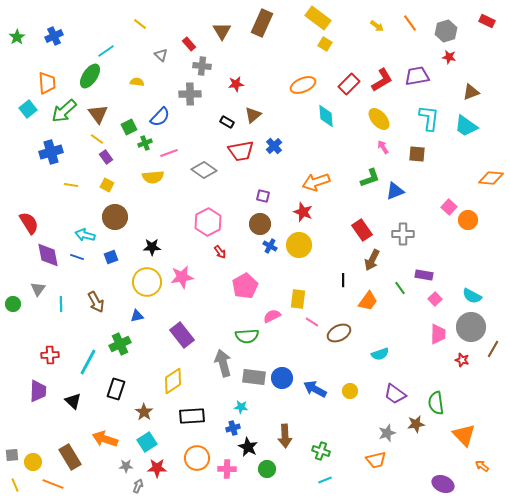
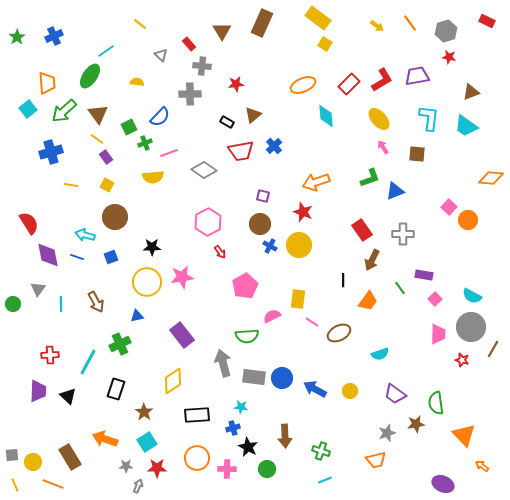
black triangle at (73, 401): moved 5 px left, 5 px up
black rectangle at (192, 416): moved 5 px right, 1 px up
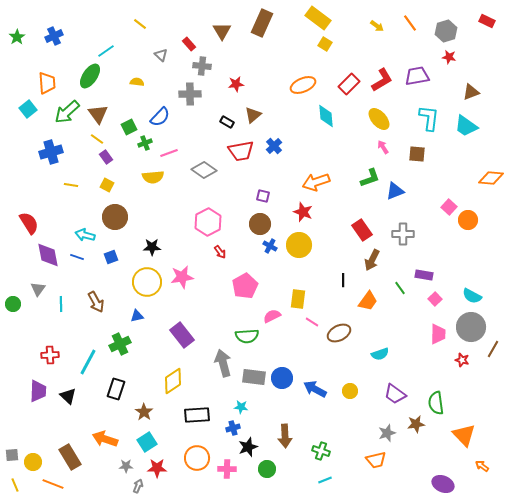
green arrow at (64, 111): moved 3 px right, 1 px down
black star at (248, 447): rotated 24 degrees clockwise
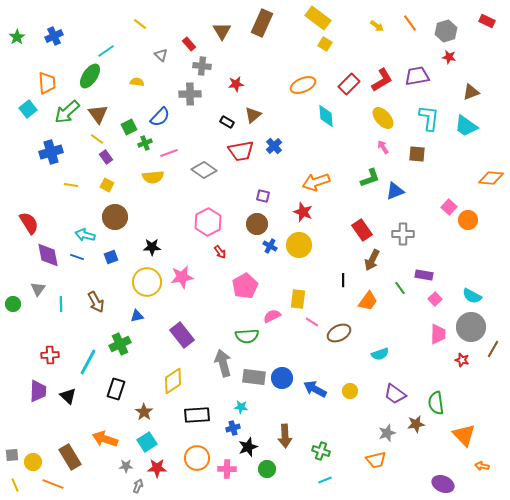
yellow ellipse at (379, 119): moved 4 px right, 1 px up
brown circle at (260, 224): moved 3 px left
orange arrow at (482, 466): rotated 24 degrees counterclockwise
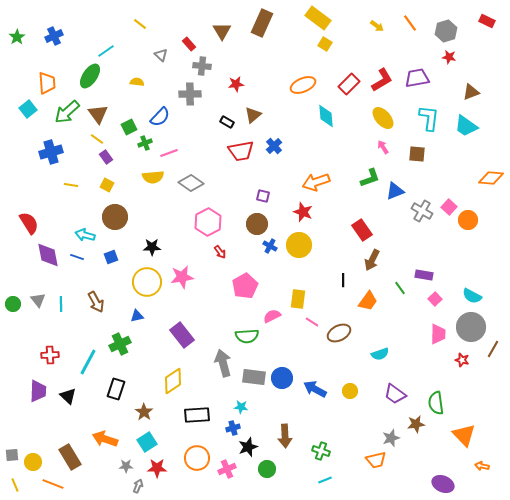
purple trapezoid at (417, 76): moved 2 px down
gray diamond at (204, 170): moved 13 px left, 13 px down
gray cross at (403, 234): moved 19 px right, 23 px up; rotated 30 degrees clockwise
gray triangle at (38, 289): moved 11 px down; rotated 14 degrees counterclockwise
gray star at (387, 433): moved 4 px right, 5 px down
pink cross at (227, 469): rotated 24 degrees counterclockwise
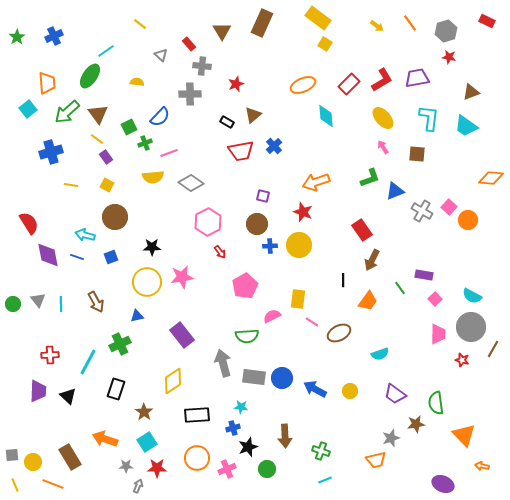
red star at (236, 84): rotated 14 degrees counterclockwise
blue cross at (270, 246): rotated 32 degrees counterclockwise
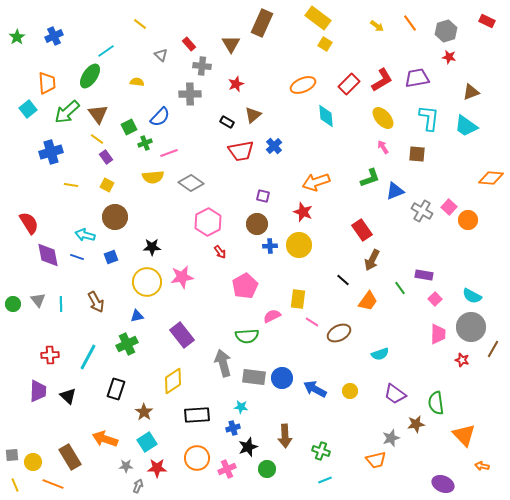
brown triangle at (222, 31): moved 9 px right, 13 px down
black line at (343, 280): rotated 48 degrees counterclockwise
green cross at (120, 344): moved 7 px right
cyan line at (88, 362): moved 5 px up
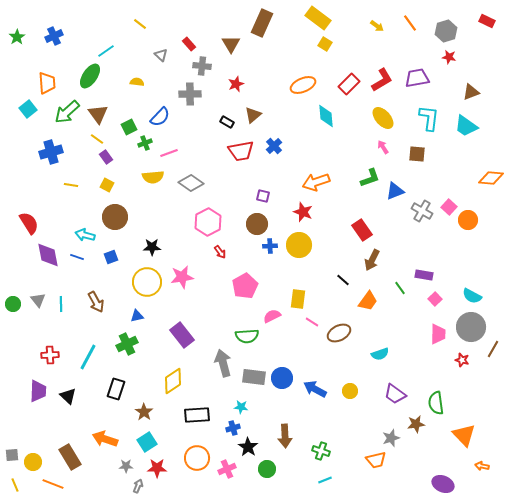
black star at (248, 447): rotated 18 degrees counterclockwise
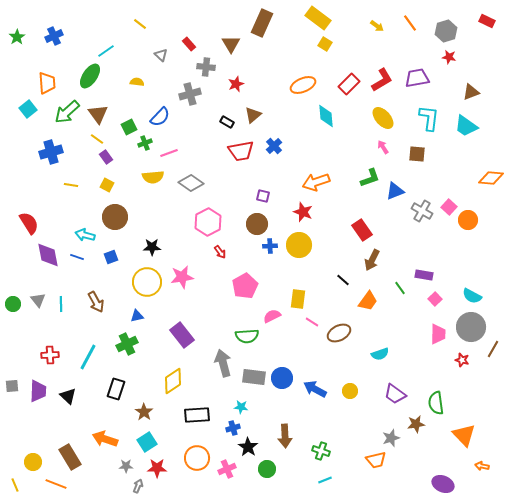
gray cross at (202, 66): moved 4 px right, 1 px down
gray cross at (190, 94): rotated 15 degrees counterclockwise
gray square at (12, 455): moved 69 px up
orange line at (53, 484): moved 3 px right
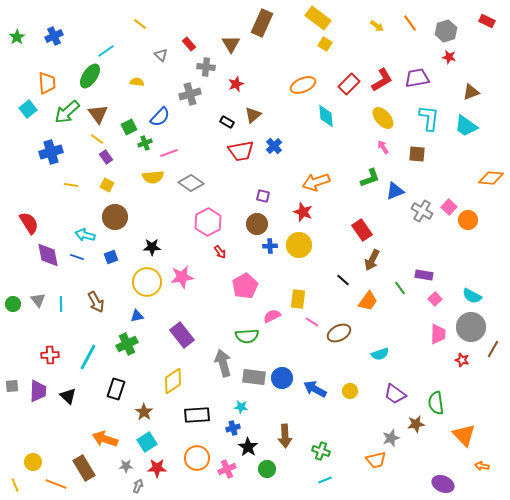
brown rectangle at (70, 457): moved 14 px right, 11 px down
